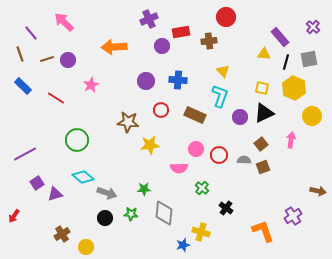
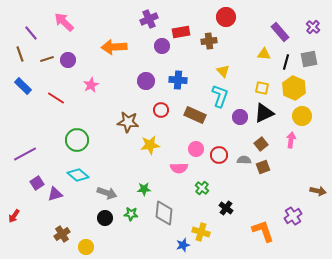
purple rectangle at (280, 37): moved 5 px up
yellow circle at (312, 116): moved 10 px left
cyan diamond at (83, 177): moved 5 px left, 2 px up
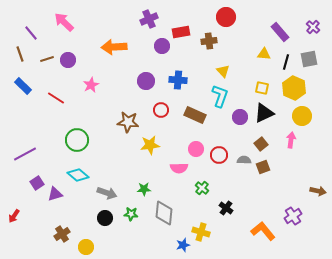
orange L-shape at (263, 231): rotated 20 degrees counterclockwise
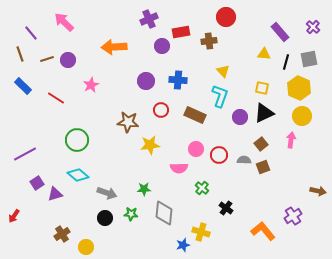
yellow hexagon at (294, 88): moved 5 px right
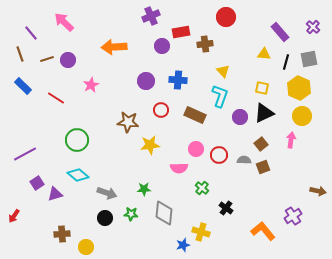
purple cross at (149, 19): moved 2 px right, 3 px up
brown cross at (209, 41): moved 4 px left, 3 px down
brown cross at (62, 234): rotated 28 degrees clockwise
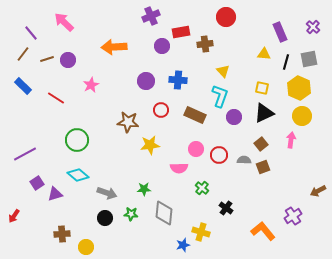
purple rectangle at (280, 32): rotated 18 degrees clockwise
brown line at (20, 54): moved 3 px right; rotated 56 degrees clockwise
purple circle at (240, 117): moved 6 px left
brown arrow at (318, 191): rotated 140 degrees clockwise
